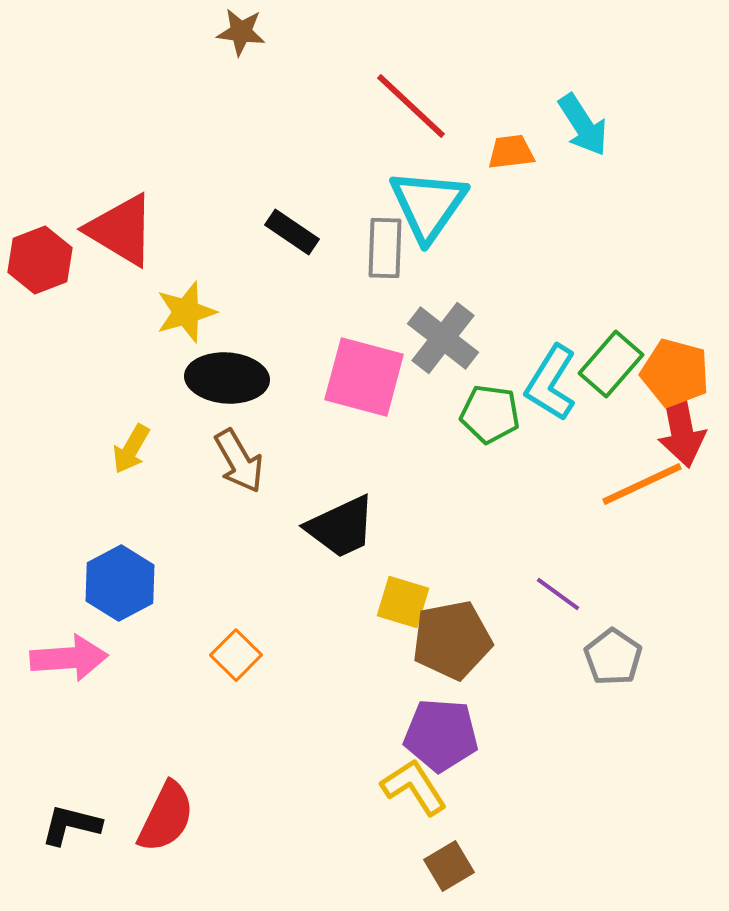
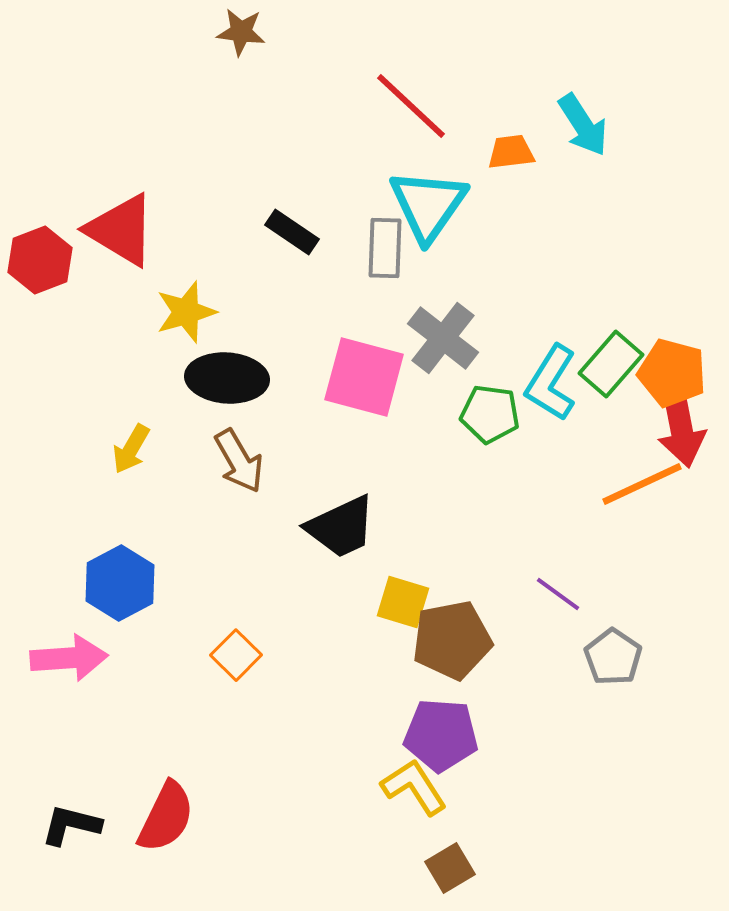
orange pentagon: moved 3 px left
brown square: moved 1 px right, 2 px down
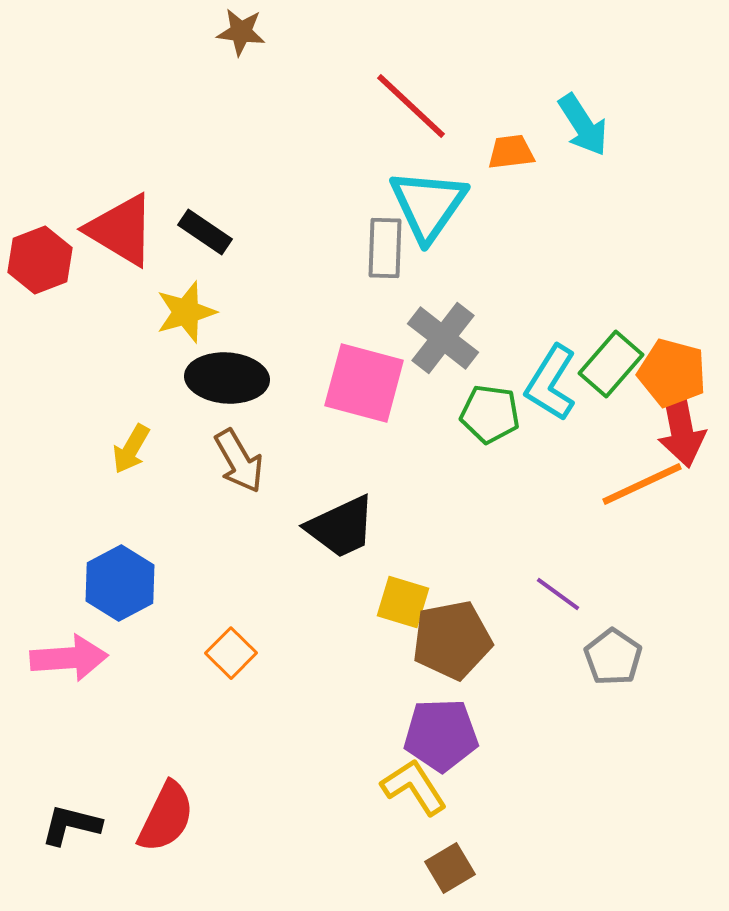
black rectangle: moved 87 px left
pink square: moved 6 px down
orange square: moved 5 px left, 2 px up
purple pentagon: rotated 6 degrees counterclockwise
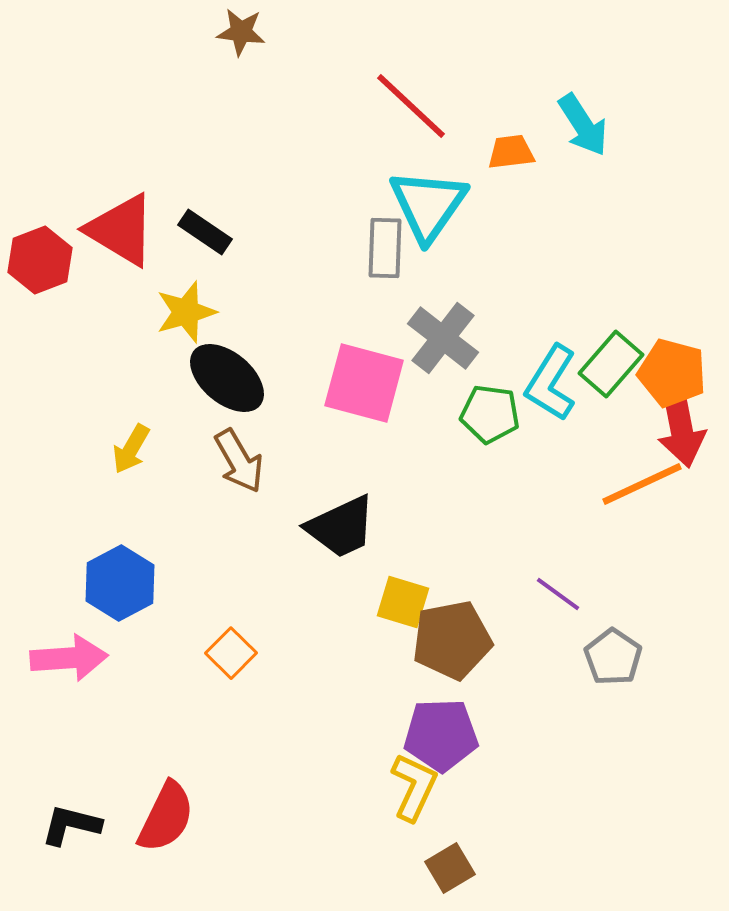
black ellipse: rotated 36 degrees clockwise
yellow L-shape: rotated 58 degrees clockwise
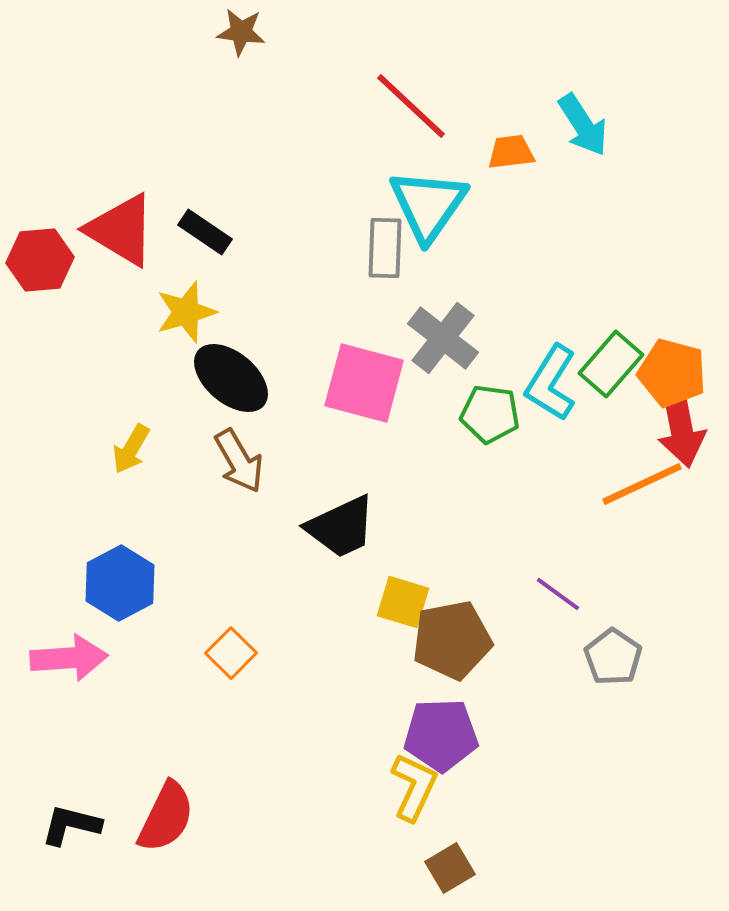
red hexagon: rotated 16 degrees clockwise
black ellipse: moved 4 px right
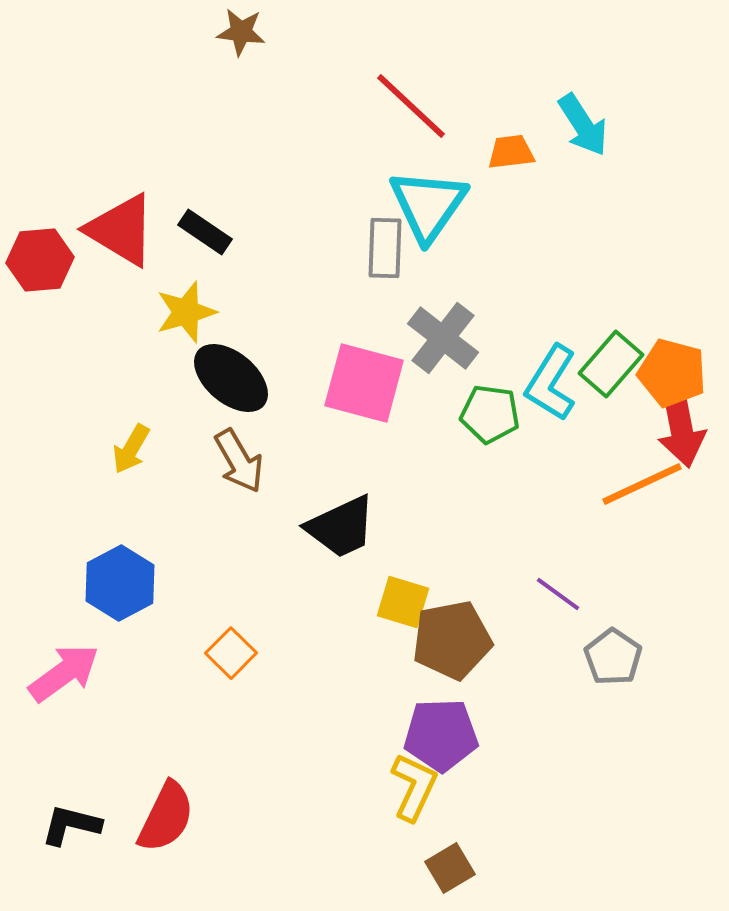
pink arrow: moved 5 px left, 15 px down; rotated 32 degrees counterclockwise
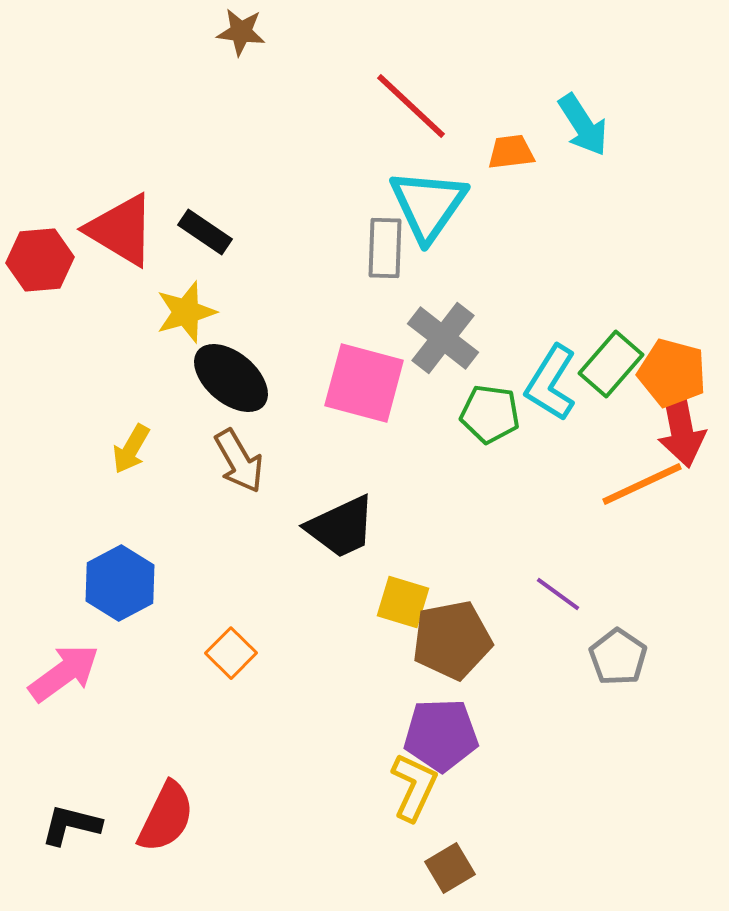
gray pentagon: moved 5 px right
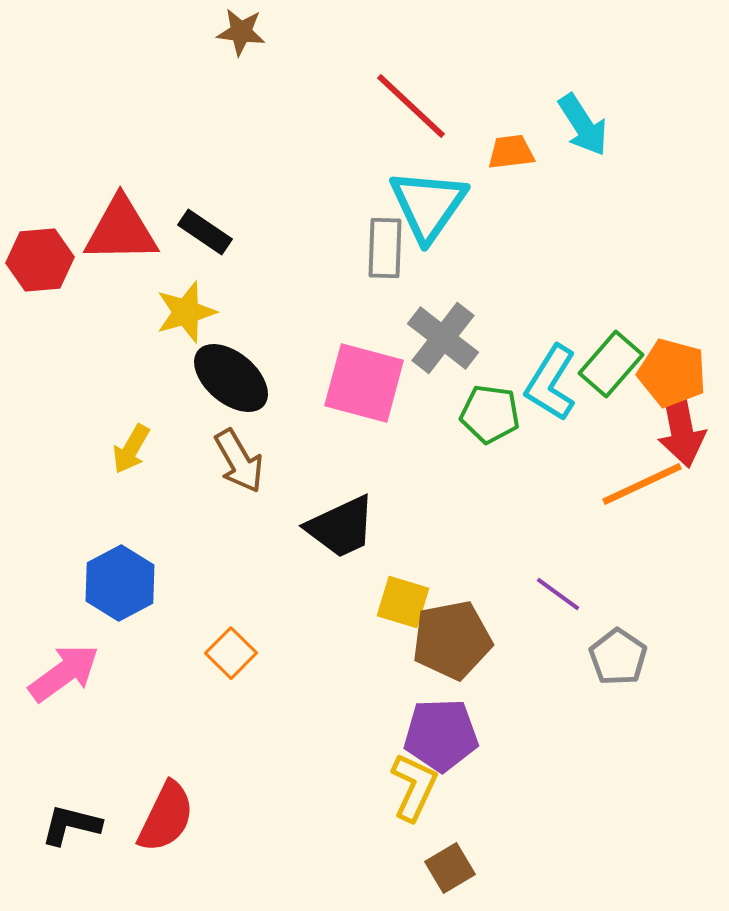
red triangle: rotated 32 degrees counterclockwise
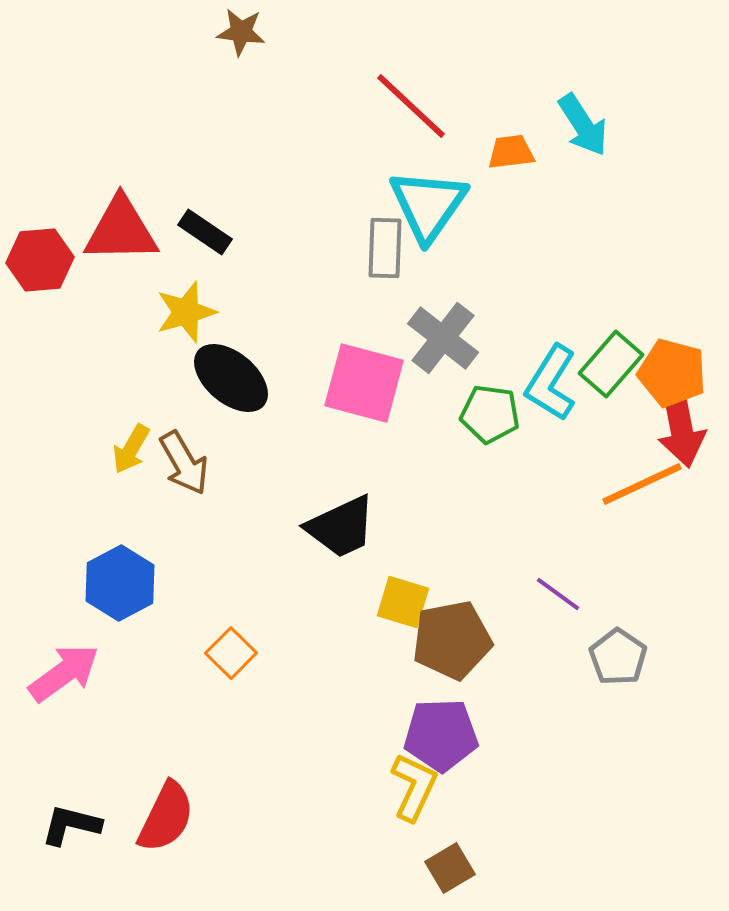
brown arrow: moved 55 px left, 2 px down
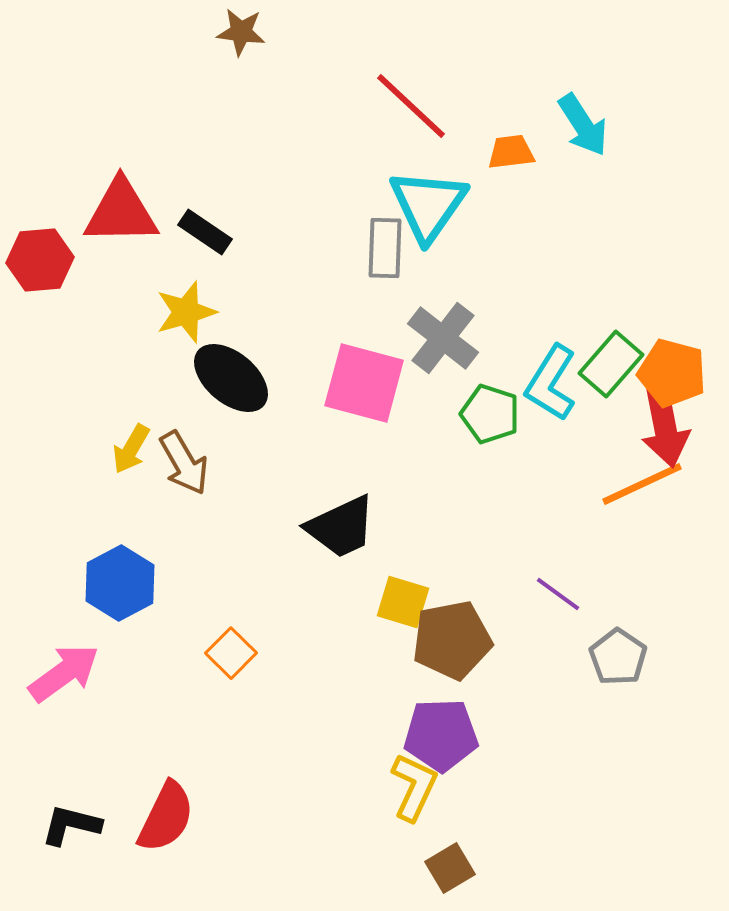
red triangle: moved 18 px up
green pentagon: rotated 10 degrees clockwise
red arrow: moved 16 px left
